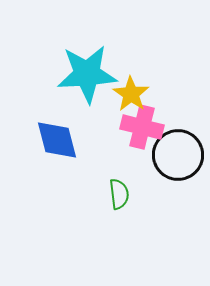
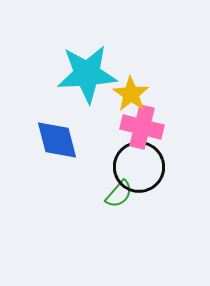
black circle: moved 39 px left, 12 px down
green semicircle: rotated 48 degrees clockwise
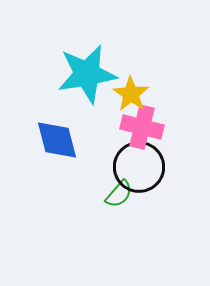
cyan star: rotated 6 degrees counterclockwise
